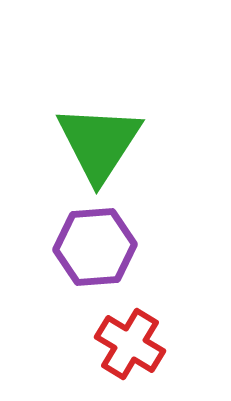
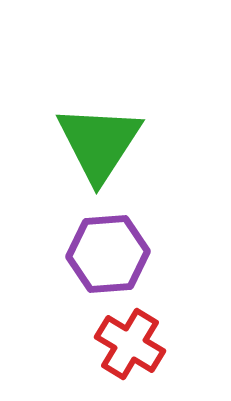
purple hexagon: moved 13 px right, 7 px down
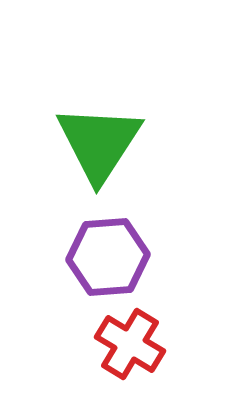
purple hexagon: moved 3 px down
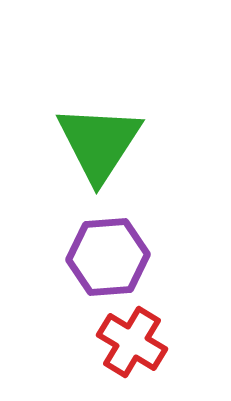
red cross: moved 2 px right, 2 px up
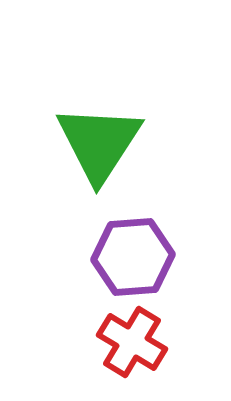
purple hexagon: moved 25 px right
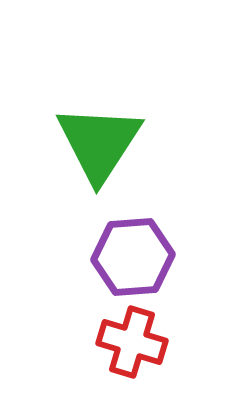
red cross: rotated 14 degrees counterclockwise
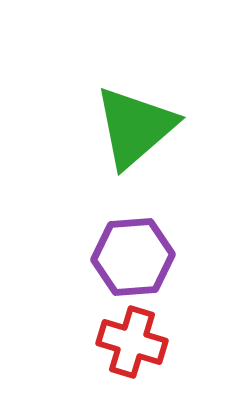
green triangle: moved 36 px right, 16 px up; rotated 16 degrees clockwise
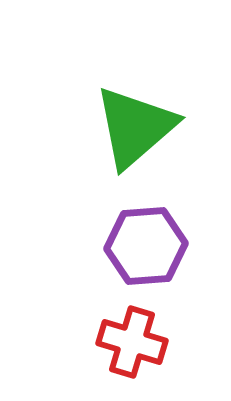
purple hexagon: moved 13 px right, 11 px up
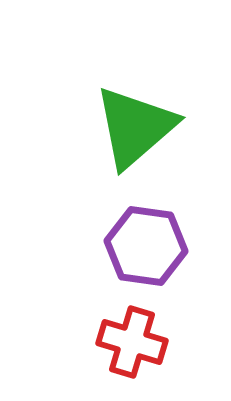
purple hexagon: rotated 12 degrees clockwise
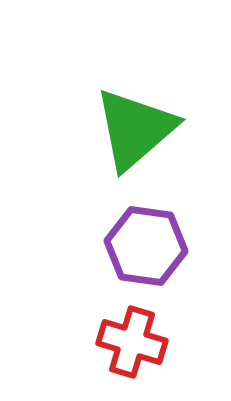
green triangle: moved 2 px down
